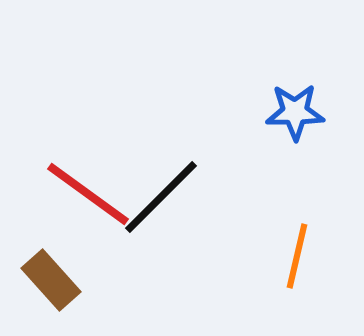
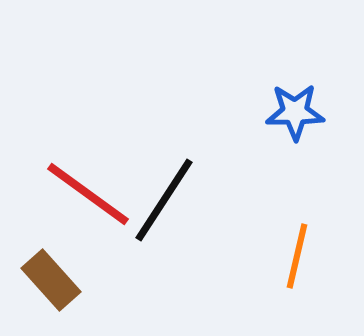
black line: moved 3 px right, 3 px down; rotated 12 degrees counterclockwise
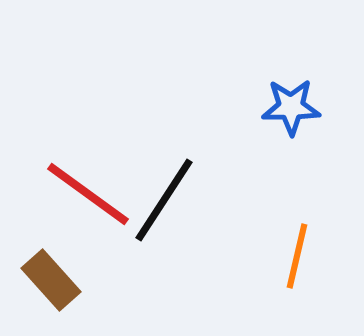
blue star: moved 4 px left, 5 px up
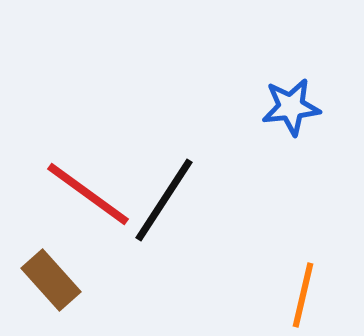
blue star: rotated 6 degrees counterclockwise
orange line: moved 6 px right, 39 px down
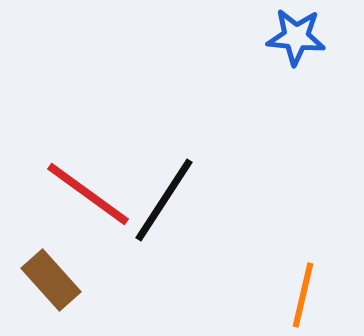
blue star: moved 5 px right, 70 px up; rotated 12 degrees clockwise
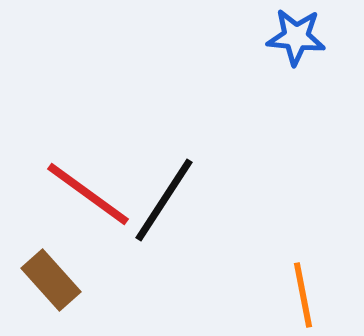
orange line: rotated 24 degrees counterclockwise
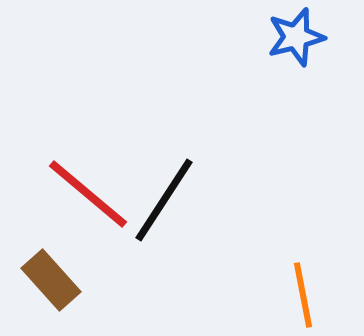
blue star: rotated 20 degrees counterclockwise
red line: rotated 4 degrees clockwise
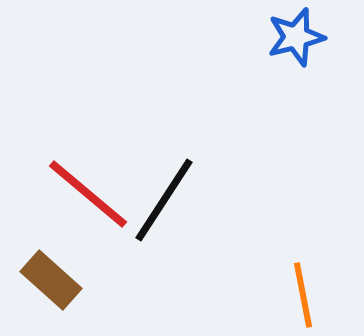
brown rectangle: rotated 6 degrees counterclockwise
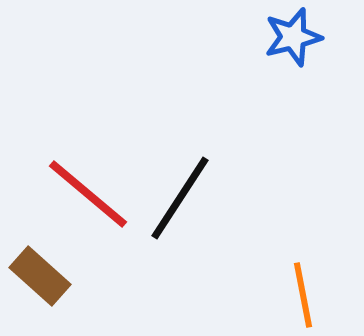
blue star: moved 3 px left
black line: moved 16 px right, 2 px up
brown rectangle: moved 11 px left, 4 px up
